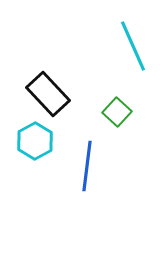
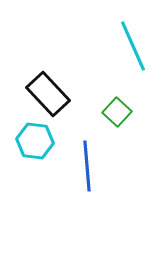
cyan hexagon: rotated 24 degrees counterclockwise
blue line: rotated 12 degrees counterclockwise
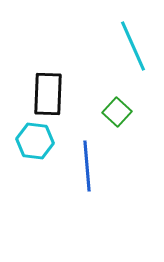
black rectangle: rotated 45 degrees clockwise
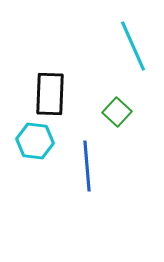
black rectangle: moved 2 px right
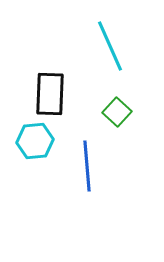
cyan line: moved 23 px left
cyan hexagon: rotated 12 degrees counterclockwise
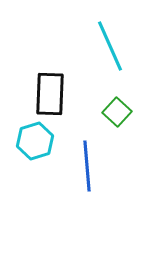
cyan hexagon: rotated 12 degrees counterclockwise
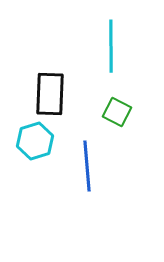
cyan line: moved 1 px right; rotated 24 degrees clockwise
green square: rotated 16 degrees counterclockwise
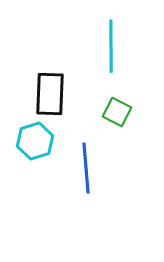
blue line: moved 1 px left, 2 px down
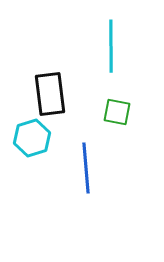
black rectangle: rotated 9 degrees counterclockwise
green square: rotated 16 degrees counterclockwise
cyan hexagon: moved 3 px left, 3 px up
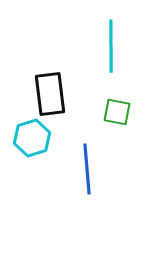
blue line: moved 1 px right, 1 px down
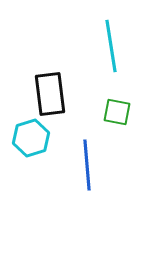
cyan line: rotated 9 degrees counterclockwise
cyan hexagon: moved 1 px left
blue line: moved 4 px up
